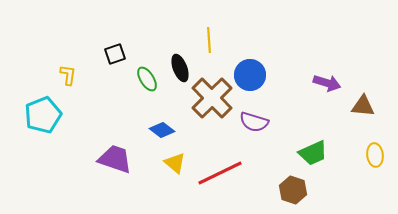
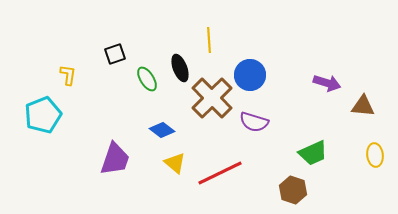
purple trapezoid: rotated 90 degrees clockwise
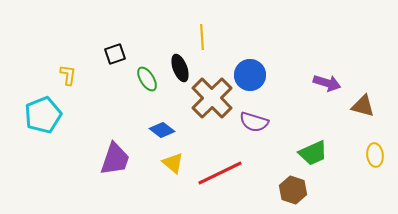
yellow line: moved 7 px left, 3 px up
brown triangle: rotated 10 degrees clockwise
yellow triangle: moved 2 px left
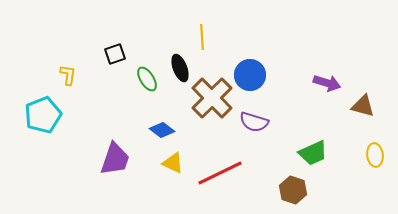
yellow triangle: rotated 15 degrees counterclockwise
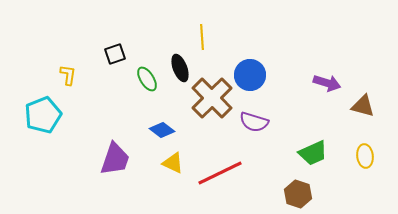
yellow ellipse: moved 10 px left, 1 px down
brown hexagon: moved 5 px right, 4 px down
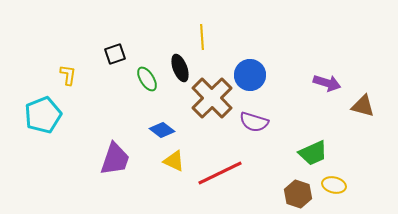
yellow ellipse: moved 31 px left, 29 px down; rotated 70 degrees counterclockwise
yellow triangle: moved 1 px right, 2 px up
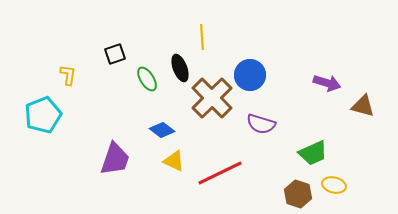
purple semicircle: moved 7 px right, 2 px down
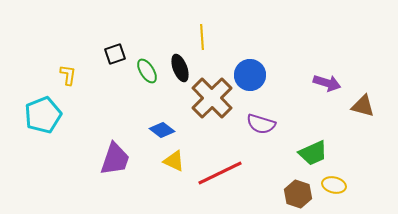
green ellipse: moved 8 px up
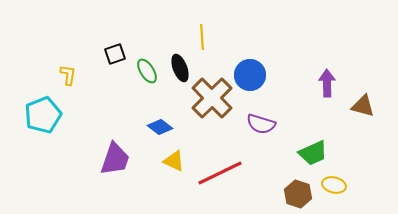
purple arrow: rotated 108 degrees counterclockwise
blue diamond: moved 2 px left, 3 px up
